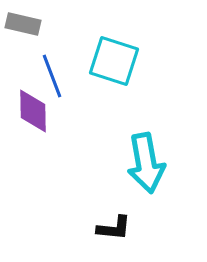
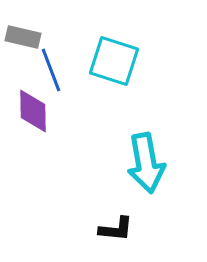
gray rectangle: moved 13 px down
blue line: moved 1 px left, 6 px up
black L-shape: moved 2 px right, 1 px down
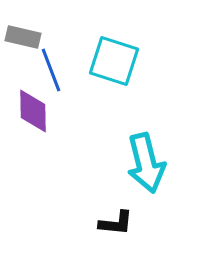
cyan arrow: rotated 4 degrees counterclockwise
black L-shape: moved 6 px up
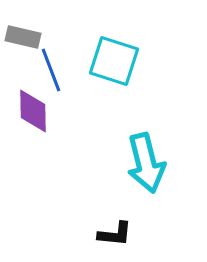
black L-shape: moved 1 px left, 11 px down
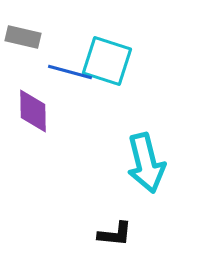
cyan square: moved 7 px left
blue line: moved 19 px right, 2 px down; rotated 54 degrees counterclockwise
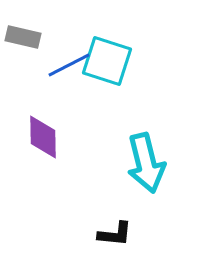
blue line: moved 1 px left, 7 px up; rotated 42 degrees counterclockwise
purple diamond: moved 10 px right, 26 px down
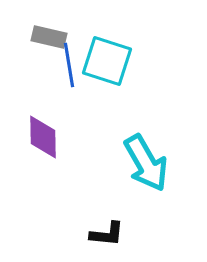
gray rectangle: moved 26 px right
blue line: rotated 72 degrees counterclockwise
cyan arrow: rotated 16 degrees counterclockwise
black L-shape: moved 8 px left
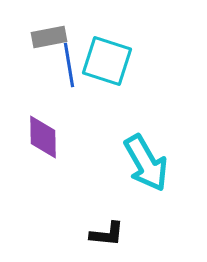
gray rectangle: rotated 24 degrees counterclockwise
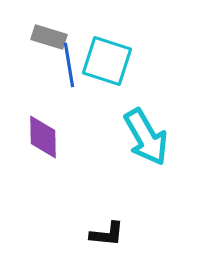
gray rectangle: rotated 28 degrees clockwise
cyan arrow: moved 26 px up
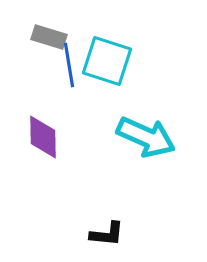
cyan arrow: rotated 36 degrees counterclockwise
